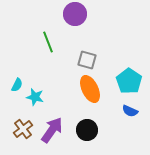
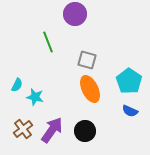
black circle: moved 2 px left, 1 px down
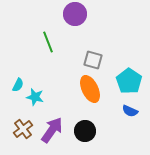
gray square: moved 6 px right
cyan semicircle: moved 1 px right
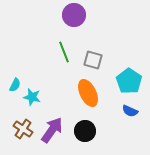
purple circle: moved 1 px left, 1 px down
green line: moved 16 px right, 10 px down
cyan semicircle: moved 3 px left
orange ellipse: moved 2 px left, 4 px down
cyan star: moved 3 px left
brown cross: rotated 18 degrees counterclockwise
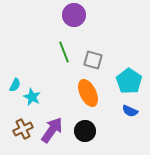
cyan star: rotated 12 degrees clockwise
brown cross: rotated 30 degrees clockwise
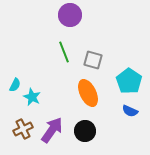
purple circle: moved 4 px left
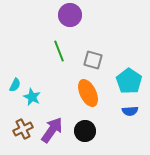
green line: moved 5 px left, 1 px up
blue semicircle: rotated 28 degrees counterclockwise
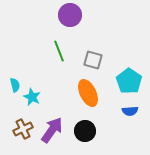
cyan semicircle: rotated 40 degrees counterclockwise
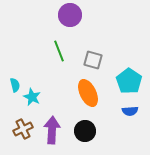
purple arrow: rotated 32 degrees counterclockwise
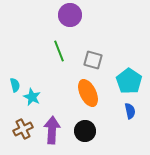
blue semicircle: rotated 98 degrees counterclockwise
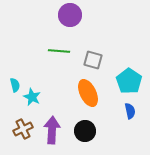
green line: rotated 65 degrees counterclockwise
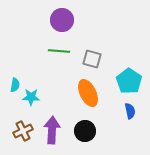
purple circle: moved 8 px left, 5 px down
gray square: moved 1 px left, 1 px up
cyan semicircle: rotated 24 degrees clockwise
cyan star: moved 1 px left; rotated 24 degrees counterclockwise
brown cross: moved 2 px down
